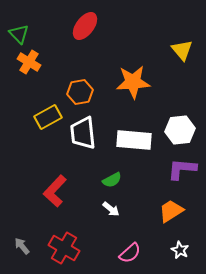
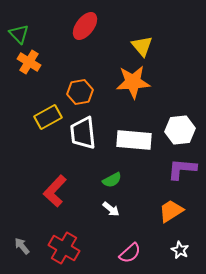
yellow triangle: moved 40 px left, 4 px up
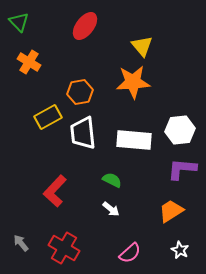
green triangle: moved 12 px up
green semicircle: rotated 126 degrees counterclockwise
gray arrow: moved 1 px left, 3 px up
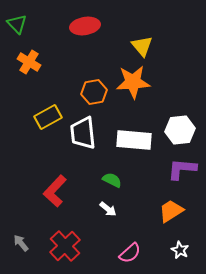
green triangle: moved 2 px left, 2 px down
red ellipse: rotated 44 degrees clockwise
orange hexagon: moved 14 px right
white arrow: moved 3 px left
red cross: moved 1 px right, 2 px up; rotated 16 degrees clockwise
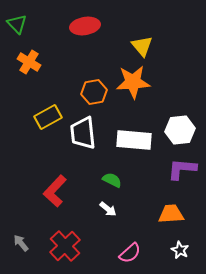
orange trapezoid: moved 3 px down; rotated 28 degrees clockwise
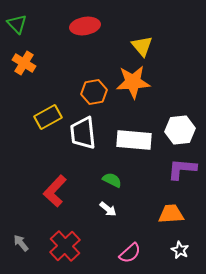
orange cross: moved 5 px left, 1 px down
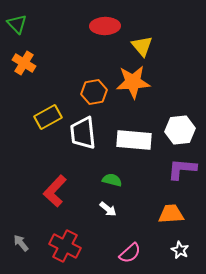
red ellipse: moved 20 px right; rotated 8 degrees clockwise
green semicircle: rotated 12 degrees counterclockwise
red cross: rotated 20 degrees counterclockwise
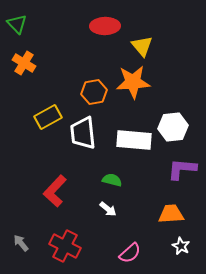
white hexagon: moved 7 px left, 3 px up
white star: moved 1 px right, 4 px up
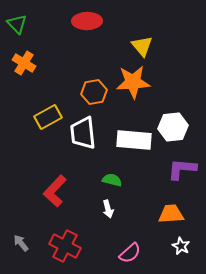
red ellipse: moved 18 px left, 5 px up
white arrow: rotated 36 degrees clockwise
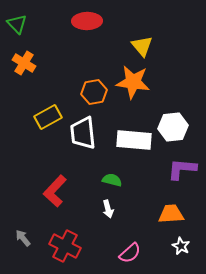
orange star: rotated 12 degrees clockwise
gray arrow: moved 2 px right, 5 px up
